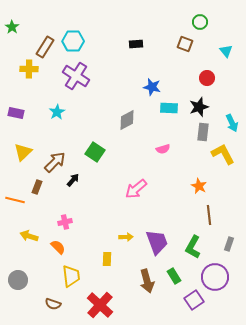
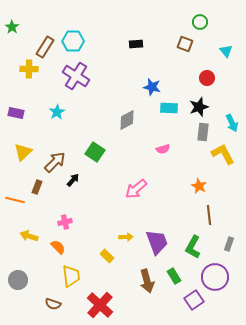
yellow rectangle at (107, 259): moved 3 px up; rotated 48 degrees counterclockwise
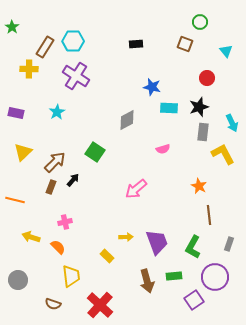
brown rectangle at (37, 187): moved 14 px right
yellow arrow at (29, 236): moved 2 px right, 1 px down
green rectangle at (174, 276): rotated 63 degrees counterclockwise
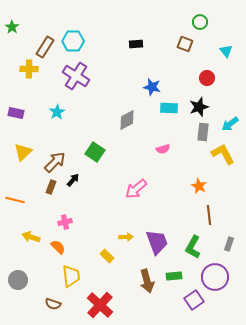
cyan arrow at (232, 123): moved 2 px left, 1 px down; rotated 78 degrees clockwise
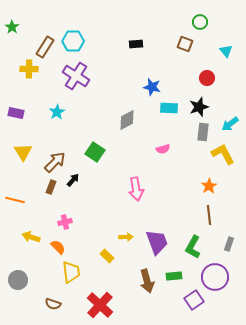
yellow triangle at (23, 152): rotated 18 degrees counterclockwise
orange star at (199, 186): moved 10 px right; rotated 14 degrees clockwise
pink arrow at (136, 189): rotated 60 degrees counterclockwise
yellow trapezoid at (71, 276): moved 4 px up
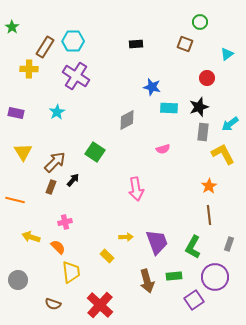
cyan triangle at (226, 51): moved 1 px right, 3 px down; rotated 32 degrees clockwise
